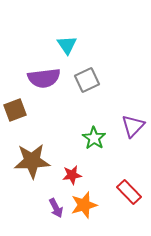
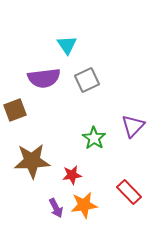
orange star: rotated 8 degrees clockwise
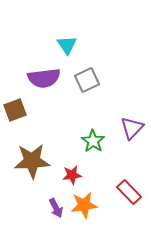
purple triangle: moved 1 px left, 2 px down
green star: moved 1 px left, 3 px down
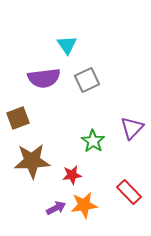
brown square: moved 3 px right, 8 px down
purple arrow: rotated 90 degrees counterclockwise
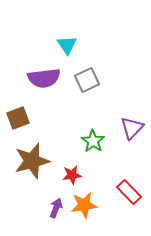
brown star: rotated 12 degrees counterclockwise
purple arrow: rotated 42 degrees counterclockwise
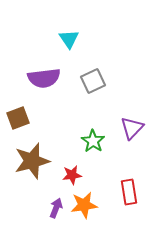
cyan triangle: moved 2 px right, 6 px up
gray square: moved 6 px right, 1 px down
red rectangle: rotated 35 degrees clockwise
